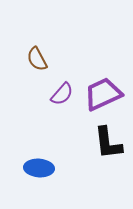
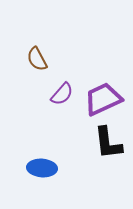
purple trapezoid: moved 5 px down
blue ellipse: moved 3 px right
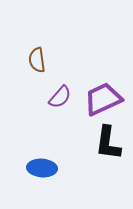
brown semicircle: moved 1 px down; rotated 20 degrees clockwise
purple semicircle: moved 2 px left, 3 px down
black L-shape: rotated 15 degrees clockwise
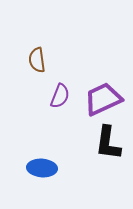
purple semicircle: moved 1 px up; rotated 20 degrees counterclockwise
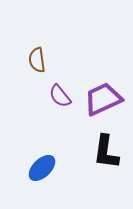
purple semicircle: rotated 120 degrees clockwise
black L-shape: moved 2 px left, 9 px down
blue ellipse: rotated 48 degrees counterclockwise
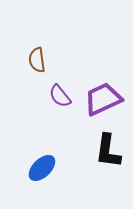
black L-shape: moved 2 px right, 1 px up
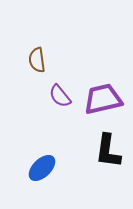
purple trapezoid: rotated 12 degrees clockwise
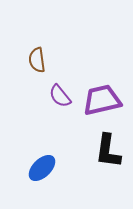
purple trapezoid: moved 1 px left, 1 px down
